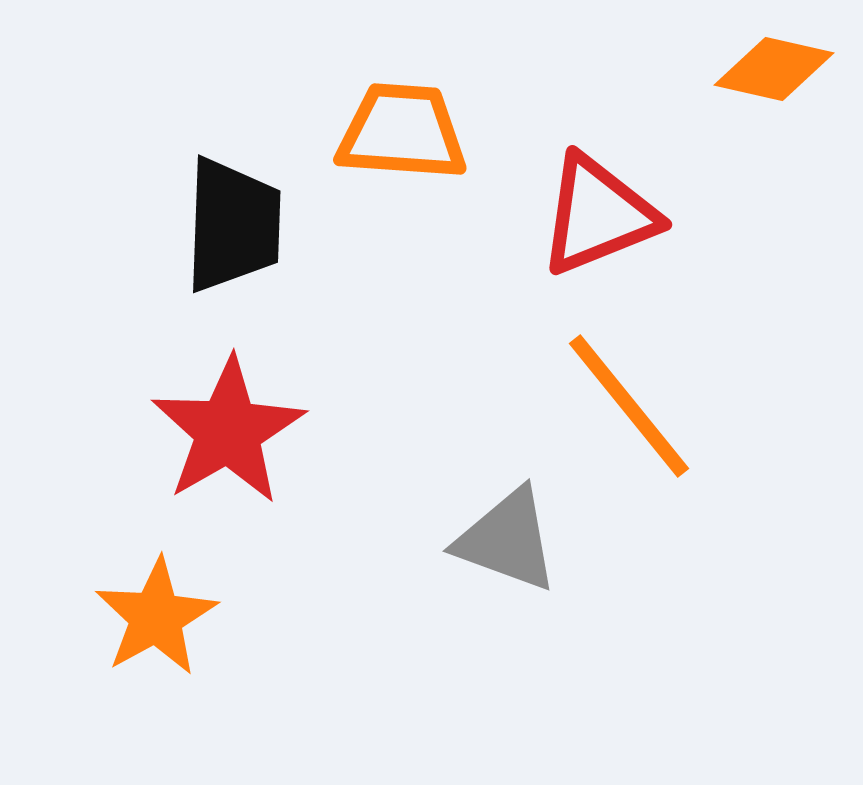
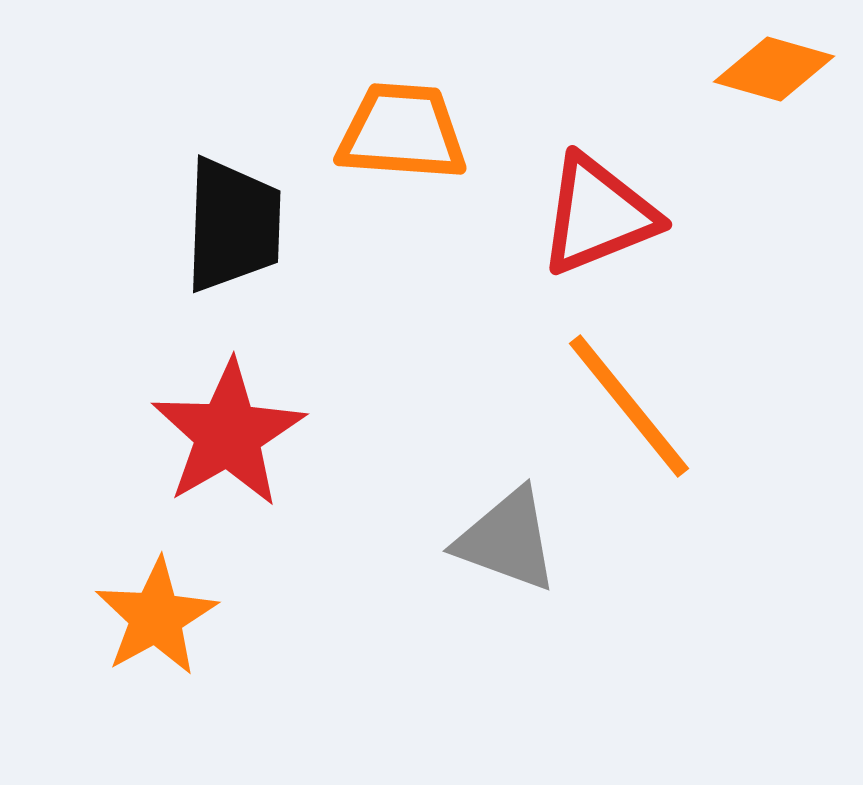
orange diamond: rotated 3 degrees clockwise
red star: moved 3 px down
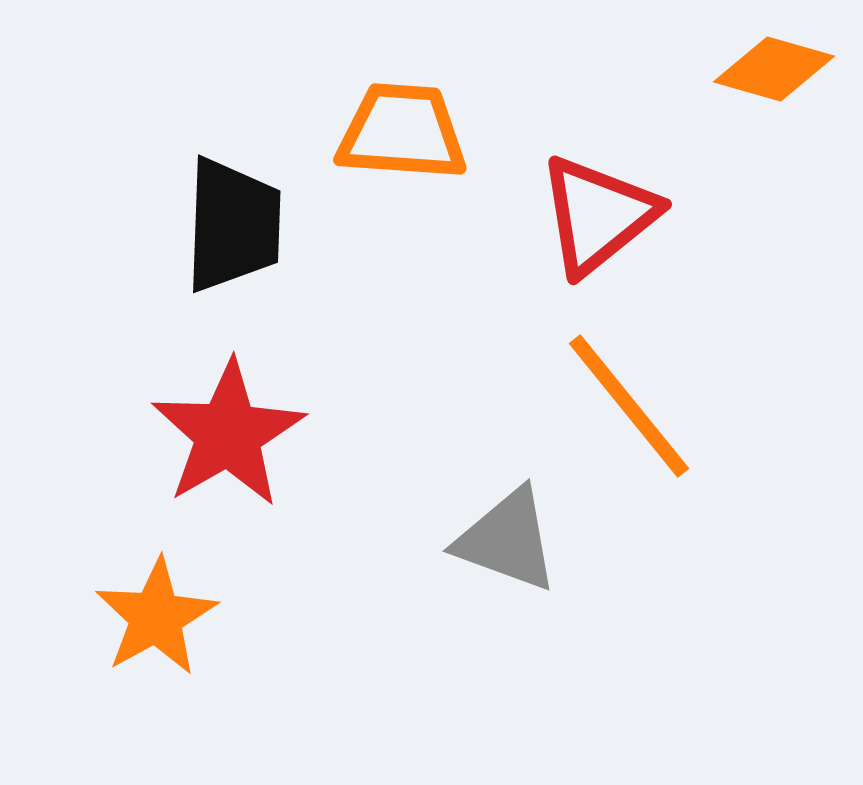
red triangle: rotated 17 degrees counterclockwise
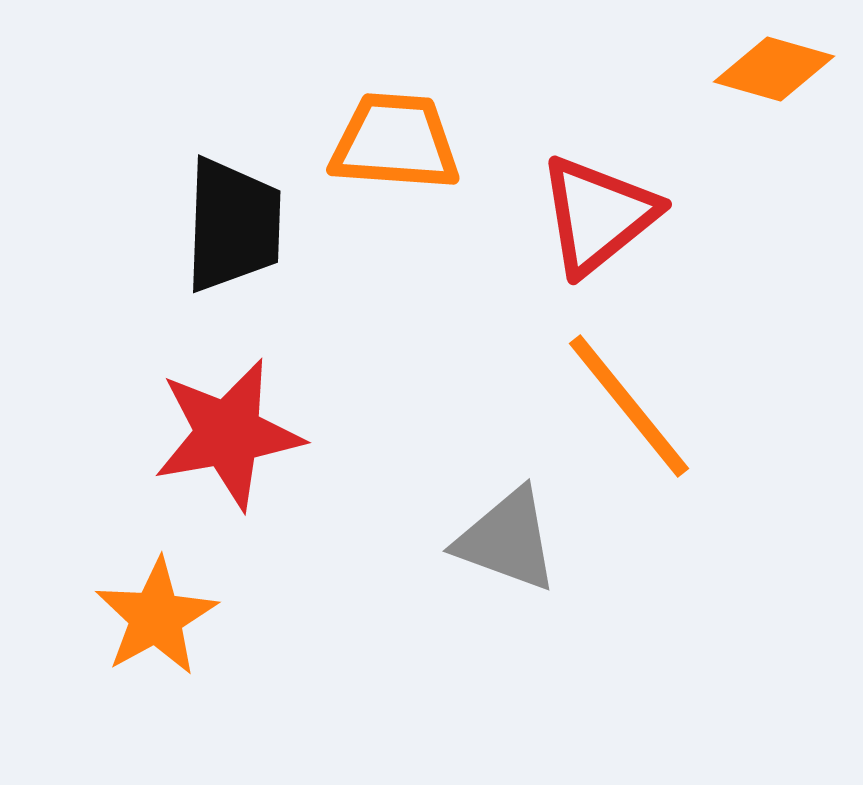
orange trapezoid: moved 7 px left, 10 px down
red star: rotated 20 degrees clockwise
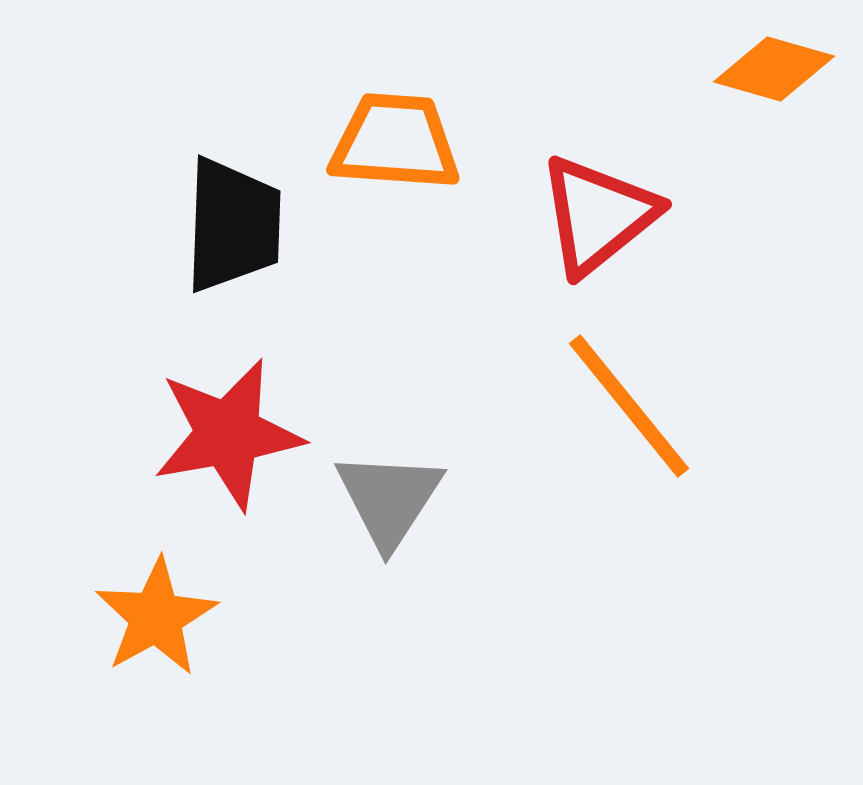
gray triangle: moved 118 px left, 41 px up; rotated 43 degrees clockwise
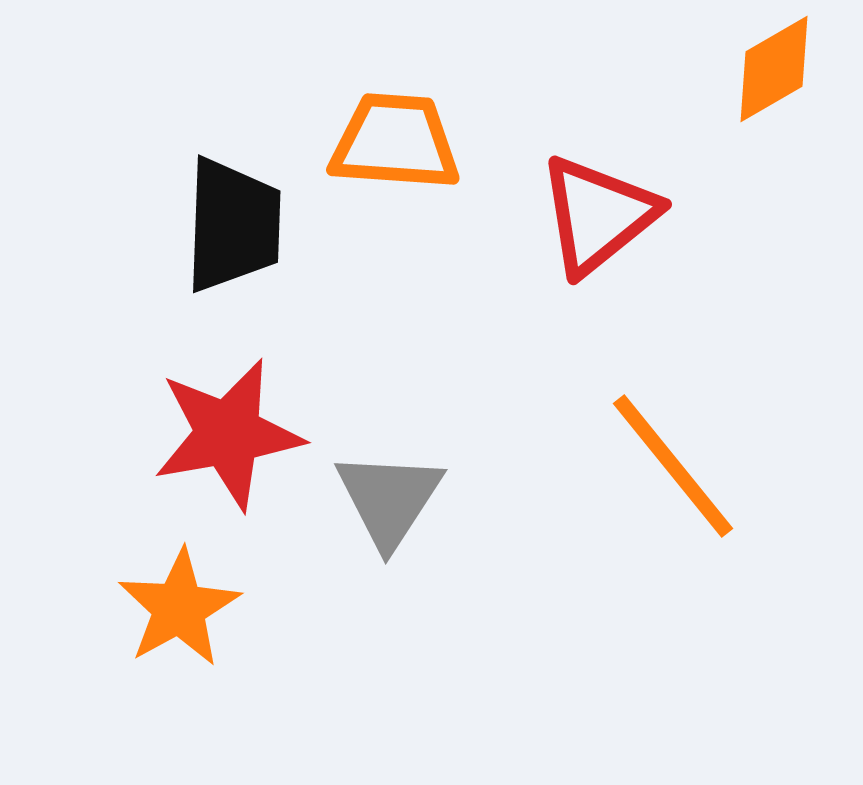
orange diamond: rotated 46 degrees counterclockwise
orange line: moved 44 px right, 60 px down
orange star: moved 23 px right, 9 px up
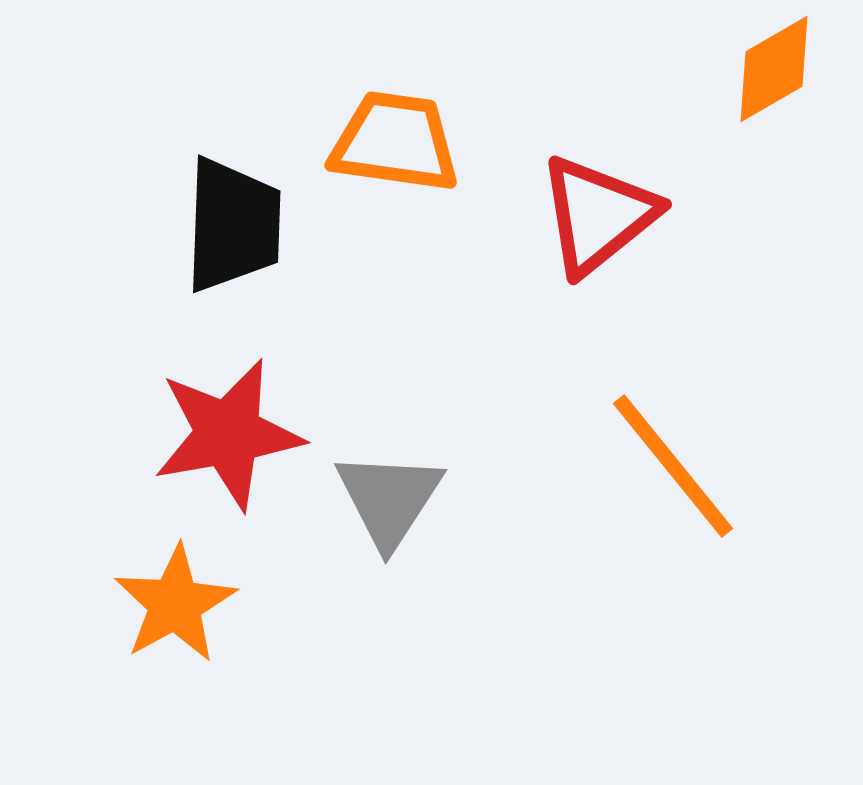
orange trapezoid: rotated 4 degrees clockwise
orange star: moved 4 px left, 4 px up
